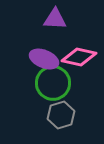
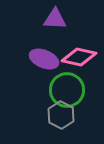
green circle: moved 14 px right, 7 px down
gray hexagon: rotated 16 degrees counterclockwise
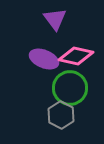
purple triangle: rotated 50 degrees clockwise
pink diamond: moved 3 px left, 1 px up
green circle: moved 3 px right, 2 px up
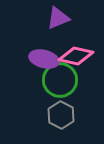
purple triangle: moved 3 px right, 1 px up; rotated 45 degrees clockwise
purple ellipse: rotated 8 degrees counterclockwise
green circle: moved 10 px left, 8 px up
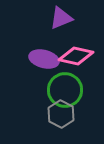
purple triangle: moved 3 px right
green circle: moved 5 px right, 10 px down
gray hexagon: moved 1 px up
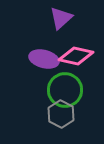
purple triangle: rotated 20 degrees counterclockwise
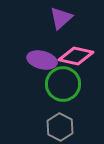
purple ellipse: moved 2 px left, 1 px down
green circle: moved 2 px left, 6 px up
gray hexagon: moved 1 px left, 13 px down
